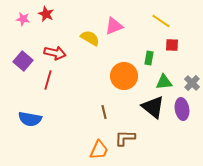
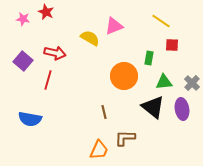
red star: moved 2 px up
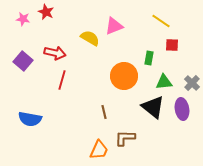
red line: moved 14 px right
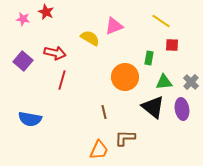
orange circle: moved 1 px right, 1 px down
gray cross: moved 1 px left, 1 px up
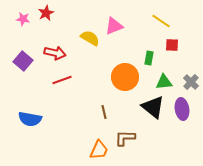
red star: moved 1 px down; rotated 21 degrees clockwise
red line: rotated 54 degrees clockwise
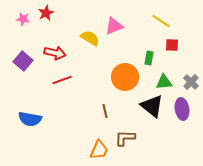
black triangle: moved 1 px left, 1 px up
brown line: moved 1 px right, 1 px up
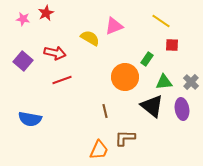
green rectangle: moved 2 px left, 1 px down; rotated 24 degrees clockwise
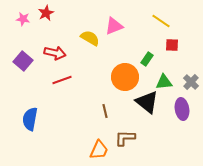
black triangle: moved 5 px left, 4 px up
blue semicircle: rotated 90 degrees clockwise
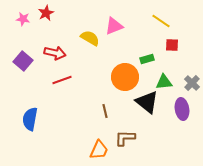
green rectangle: rotated 40 degrees clockwise
gray cross: moved 1 px right, 1 px down
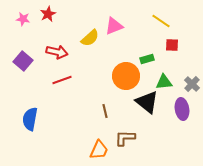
red star: moved 2 px right, 1 px down
yellow semicircle: rotated 108 degrees clockwise
red arrow: moved 2 px right, 1 px up
orange circle: moved 1 px right, 1 px up
gray cross: moved 1 px down
